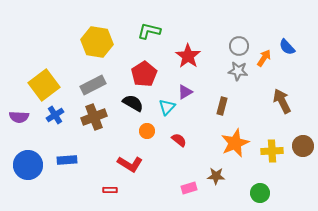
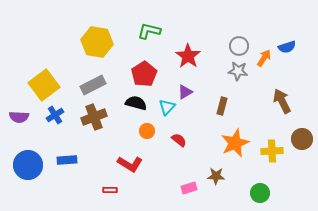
blue semicircle: rotated 66 degrees counterclockwise
black semicircle: moved 3 px right; rotated 15 degrees counterclockwise
brown circle: moved 1 px left, 7 px up
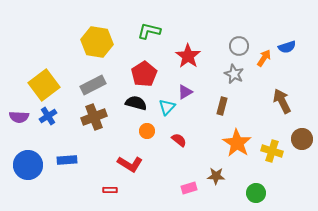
gray star: moved 4 px left, 3 px down; rotated 18 degrees clockwise
blue cross: moved 7 px left, 1 px down
orange star: moved 2 px right; rotated 16 degrees counterclockwise
yellow cross: rotated 20 degrees clockwise
green circle: moved 4 px left
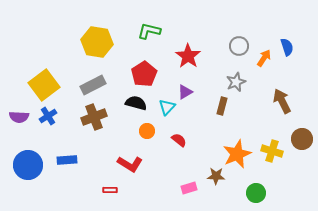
blue semicircle: rotated 90 degrees counterclockwise
gray star: moved 2 px right, 8 px down; rotated 24 degrees clockwise
orange star: moved 11 px down; rotated 16 degrees clockwise
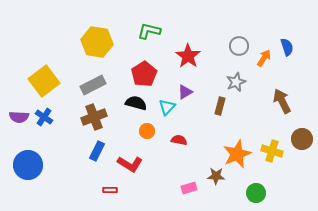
yellow square: moved 4 px up
brown rectangle: moved 2 px left
blue cross: moved 4 px left, 1 px down; rotated 24 degrees counterclockwise
red semicircle: rotated 28 degrees counterclockwise
blue rectangle: moved 30 px right, 9 px up; rotated 60 degrees counterclockwise
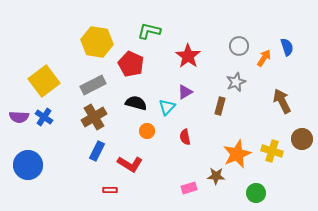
red pentagon: moved 13 px left, 10 px up; rotated 15 degrees counterclockwise
brown cross: rotated 10 degrees counterclockwise
red semicircle: moved 6 px right, 3 px up; rotated 112 degrees counterclockwise
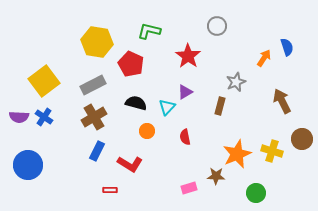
gray circle: moved 22 px left, 20 px up
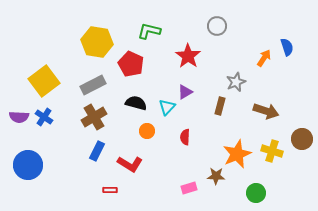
brown arrow: moved 16 px left, 10 px down; rotated 135 degrees clockwise
red semicircle: rotated 14 degrees clockwise
